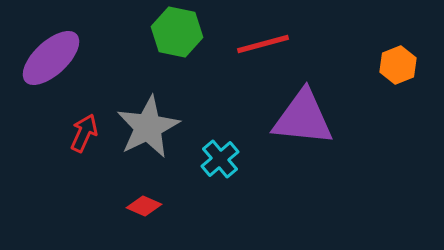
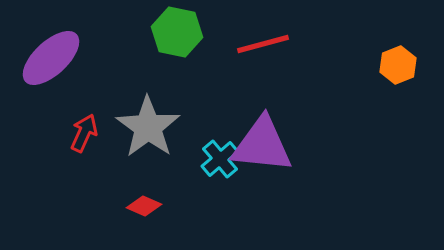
purple triangle: moved 41 px left, 27 px down
gray star: rotated 10 degrees counterclockwise
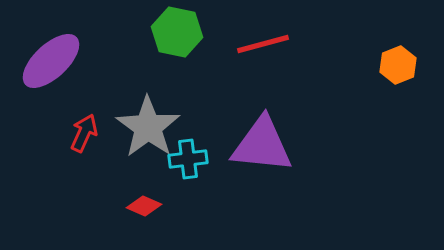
purple ellipse: moved 3 px down
cyan cross: moved 32 px left; rotated 33 degrees clockwise
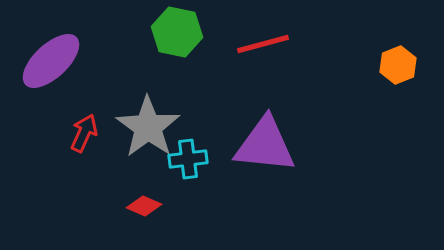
purple triangle: moved 3 px right
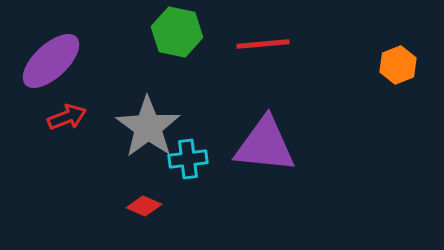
red line: rotated 10 degrees clockwise
red arrow: moved 17 px left, 16 px up; rotated 45 degrees clockwise
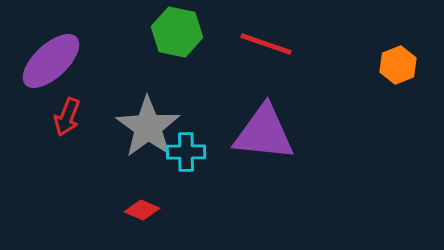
red line: moved 3 px right; rotated 24 degrees clockwise
red arrow: rotated 132 degrees clockwise
purple triangle: moved 1 px left, 12 px up
cyan cross: moved 2 px left, 7 px up; rotated 6 degrees clockwise
red diamond: moved 2 px left, 4 px down
